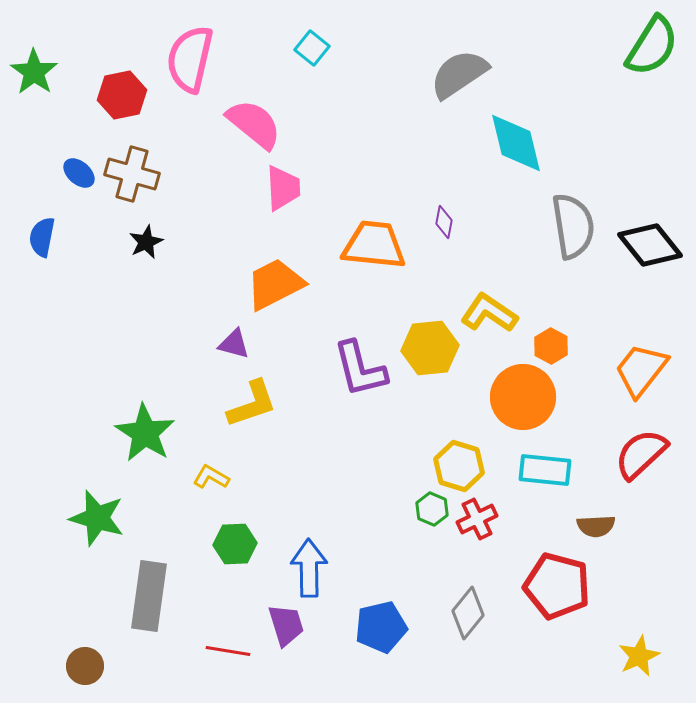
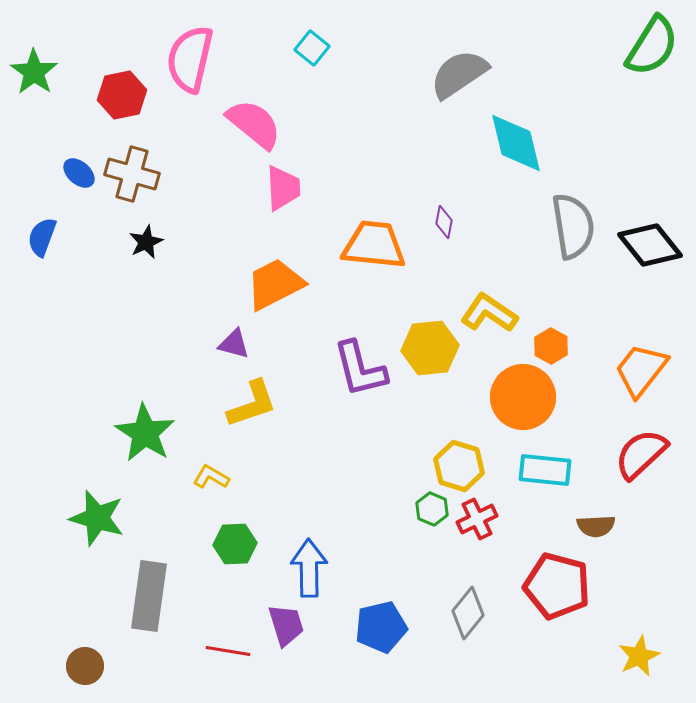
blue semicircle at (42, 237): rotated 9 degrees clockwise
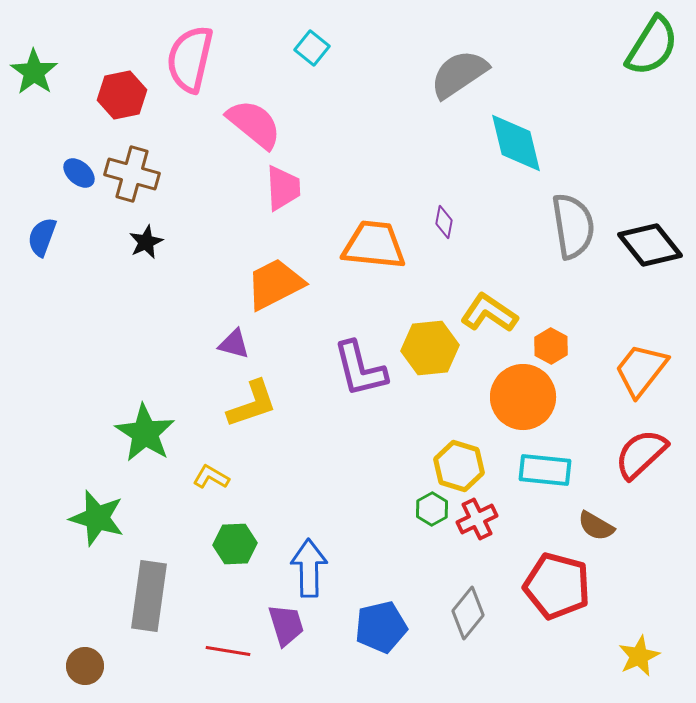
green hexagon at (432, 509): rotated 8 degrees clockwise
brown semicircle at (596, 526): rotated 33 degrees clockwise
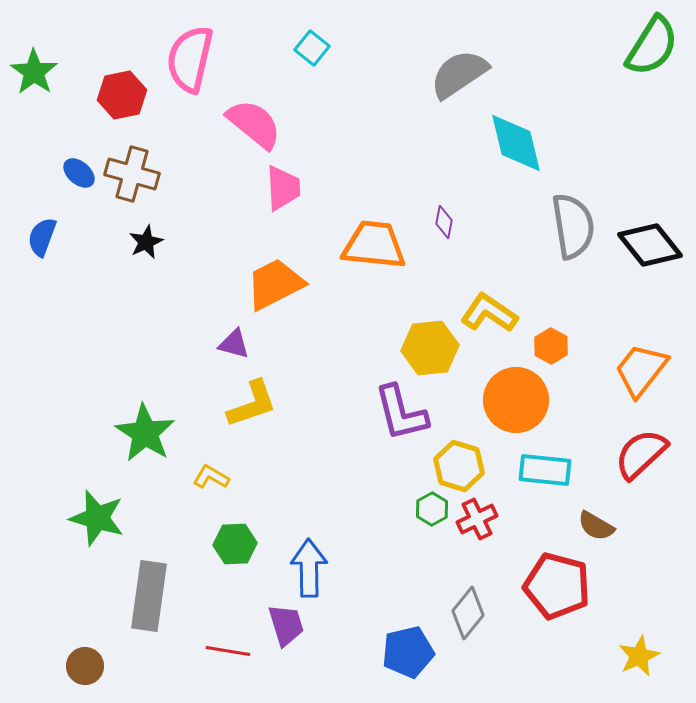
purple L-shape at (360, 369): moved 41 px right, 44 px down
orange circle at (523, 397): moved 7 px left, 3 px down
blue pentagon at (381, 627): moved 27 px right, 25 px down
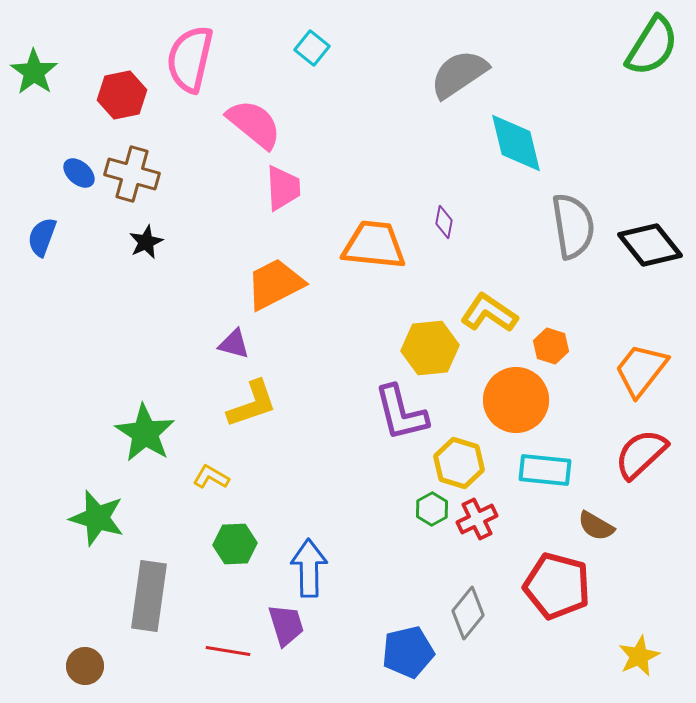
orange hexagon at (551, 346): rotated 12 degrees counterclockwise
yellow hexagon at (459, 466): moved 3 px up
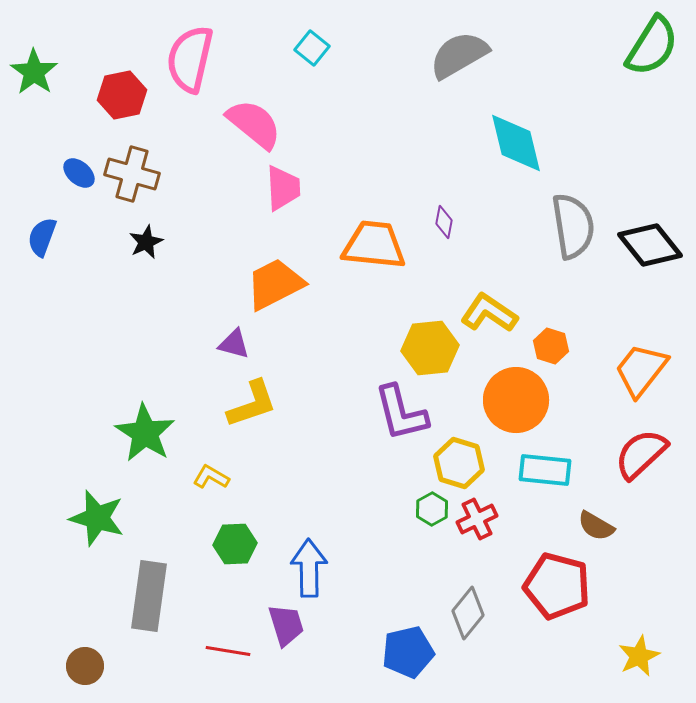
gray semicircle at (459, 74): moved 19 px up; rotated 4 degrees clockwise
